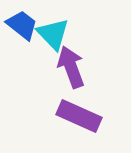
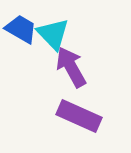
blue trapezoid: moved 1 px left, 4 px down; rotated 8 degrees counterclockwise
purple arrow: rotated 9 degrees counterclockwise
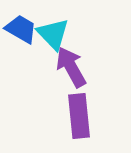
purple rectangle: rotated 60 degrees clockwise
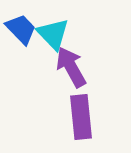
blue trapezoid: rotated 16 degrees clockwise
purple rectangle: moved 2 px right, 1 px down
